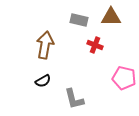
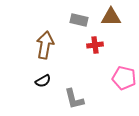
red cross: rotated 28 degrees counterclockwise
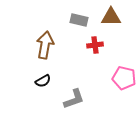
gray L-shape: rotated 95 degrees counterclockwise
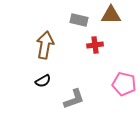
brown triangle: moved 2 px up
pink pentagon: moved 6 px down
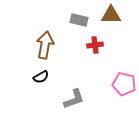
black semicircle: moved 2 px left, 4 px up
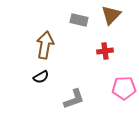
brown triangle: rotated 45 degrees counterclockwise
red cross: moved 10 px right, 6 px down
pink pentagon: moved 4 px down; rotated 15 degrees counterclockwise
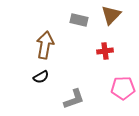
pink pentagon: moved 1 px left
